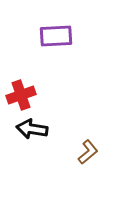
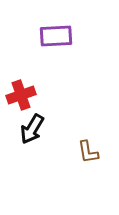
black arrow: rotated 68 degrees counterclockwise
brown L-shape: rotated 120 degrees clockwise
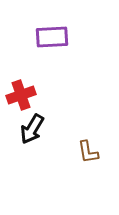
purple rectangle: moved 4 px left, 1 px down
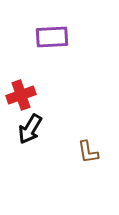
black arrow: moved 2 px left
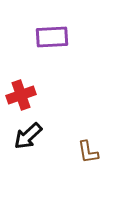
black arrow: moved 2 px left, 7 px down; rotated 16 degrees clockwise
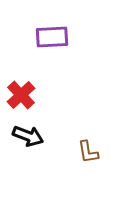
red cross: rotated 24 degrees counterclockwise
black arrow: rotated 116 degrees counterclockwise
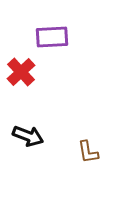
red cross: moved 23 px up
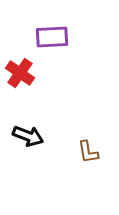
red cross: moved 1 px left, 1 px down; rotated 12 degrees counterclockwise
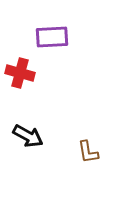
red cross: rotated 20 degrees counterclockwise
black arrow: rotated 8 degrees clockwise
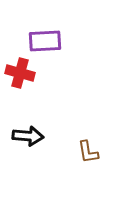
purple rectangle: moved 7 px left, 4 px down
black arrow: rotated 24 degrees counterclockwise
